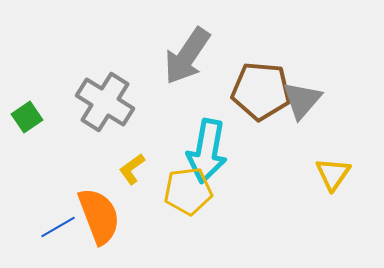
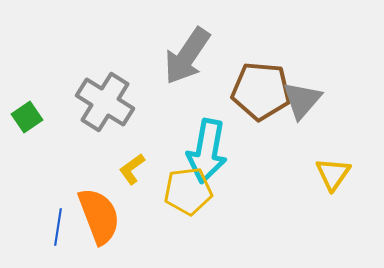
blue line: rotated 51 degrees counterclockwise
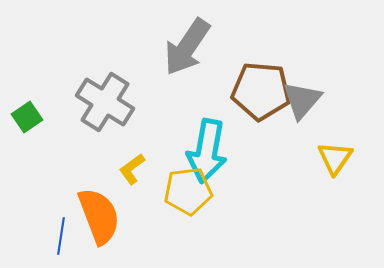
gray arrow: moved 9 px up
yellow triangle: moved 2 px right, 16 px up
blue line: moved 3 px right, 9 px down
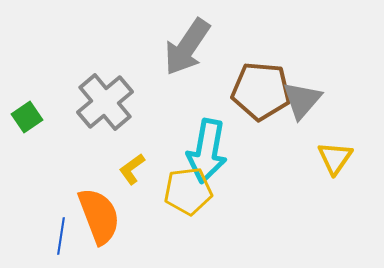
gray cross: rotated 18 degrees clockwise
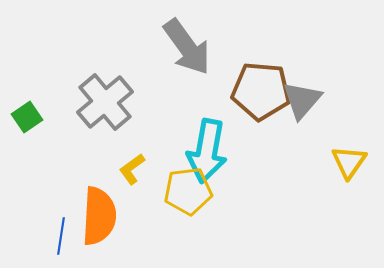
gray arrow: rotated 70 degrees counterclockwise
yellow triangle: moved 14 px right, 4 px down
orange semicircle: rotated 24 degrees clockwise
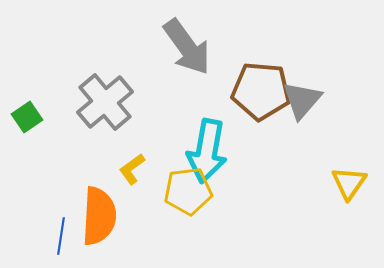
yellow triangle: moved 21 px down
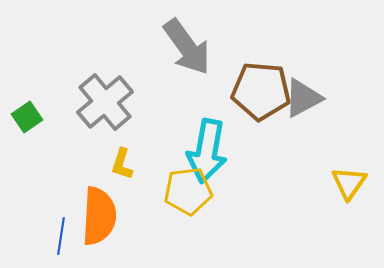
gray triangle: moved 1 px right, 2 px up; rotated 21 degrees clockwise
yellow L-shape: moved 10 px left, 5 px up; rotated 36 degrees counterclockwise
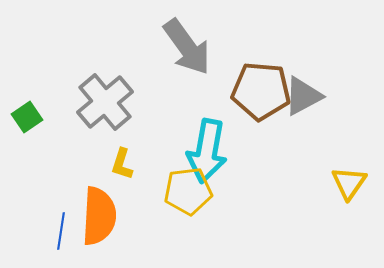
gray triangle: moved 2 px up
blue line: moved 5 px up
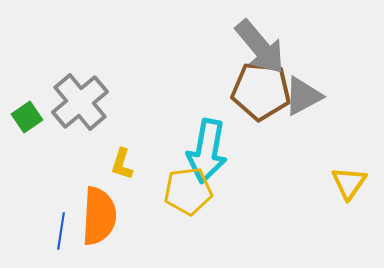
gray arrow: moved 73 px right; rotated 4 degrees counterclockwise
gray cross: moved 25 px left
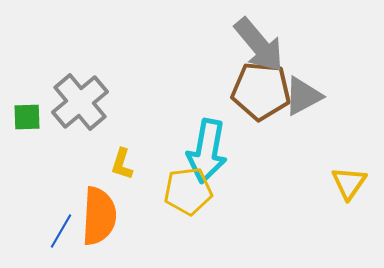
gray arrow: moved 1 px left, 2 px up
green square: rotated 32 degrees clockwise
blue line: rotated 21 degrees clockwise
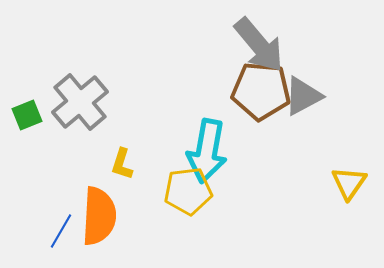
green square: moved 2 px up; rotated 20 degrees counterclockwise
